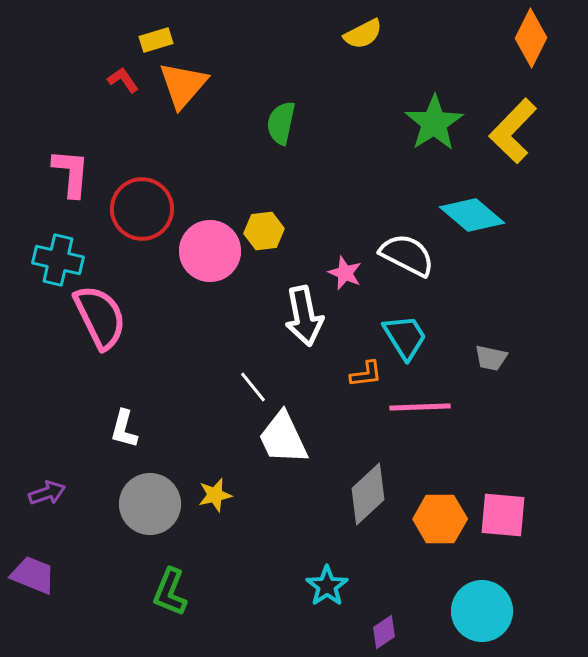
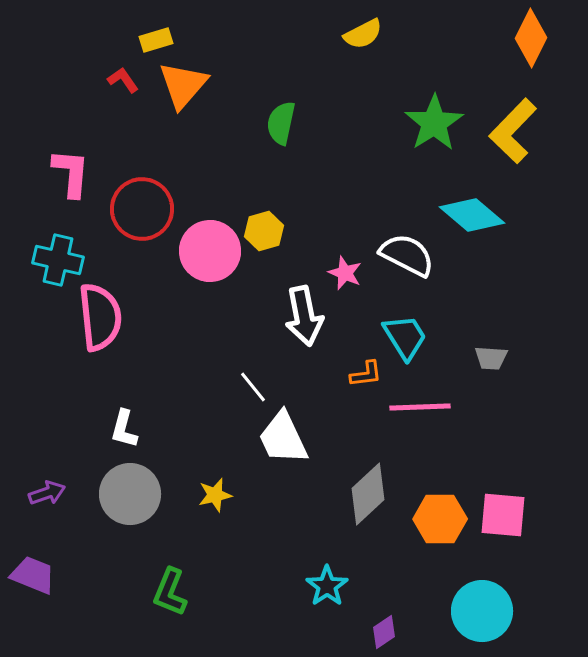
yellow hexagon: rotated 9 degrees counterclockwise
pink semicircle: rotated 20 degrees clockwise
gray trapezoid: rotated 8 degrees counterclockwise
gray circle: moved 20 px left, 10 px up
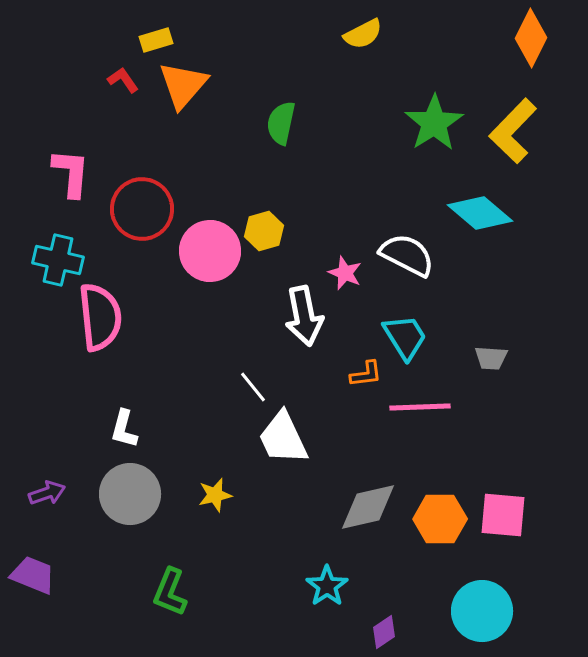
cyan diamond: moved 8 px right, 2 px up
gray diamond: moved 13 px down; rotated 30 degrees clockwise
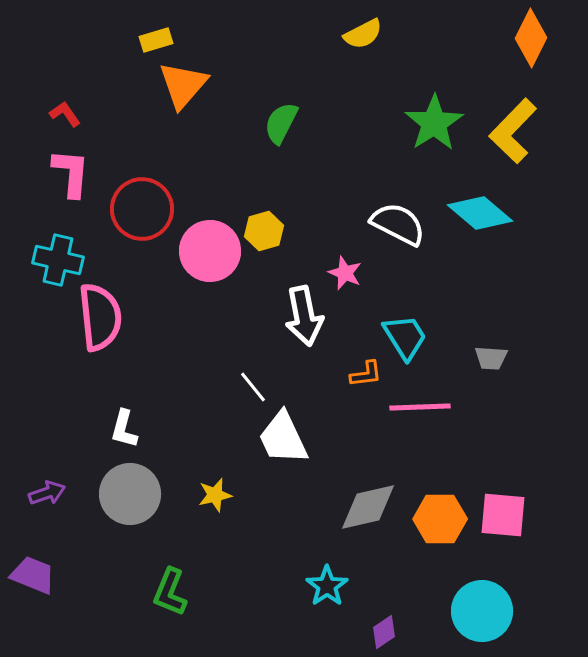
red L-shape: moved 58 px left, 34 px down
green semicircle: rotated 15 degrees clockwise
white semicircle: moved 9 px left, 31 px up
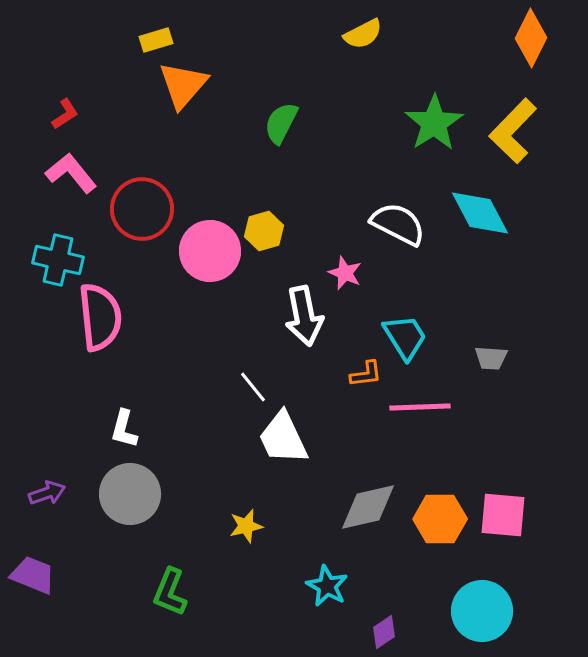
red L-shape: rotated 92 degrees clockwise
pink L-shape: rotated 44 degrees counterclockwise
cyan diamond: rotated 22 degrees clockwise
yellow star: moved 31 px right, 31 px down
cyan star: rotated 9 degrees counterclockwise
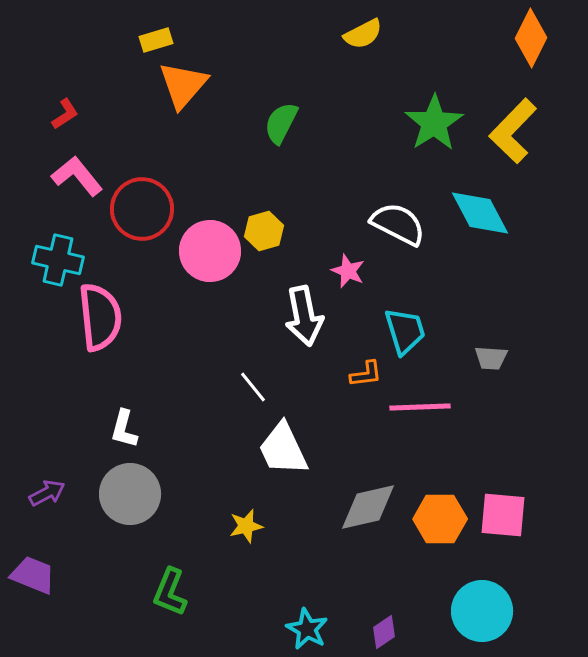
pink L-shape: moved 6 px right, 3 px down
pink star: moved 3 px right, 2 px up
cyan trapezoid: moved 6 px up; rotated 15 degrees clockwise
white trapezoid: moved 11 px down
purple arrow: rotated 9 degrees counterclockwise
cyan star: moved 20 px left, 43 px down
